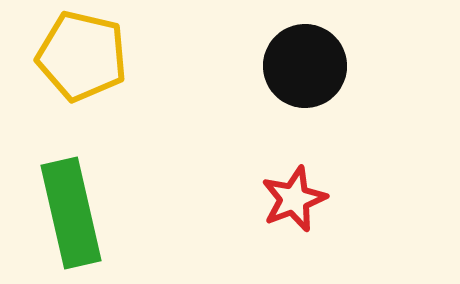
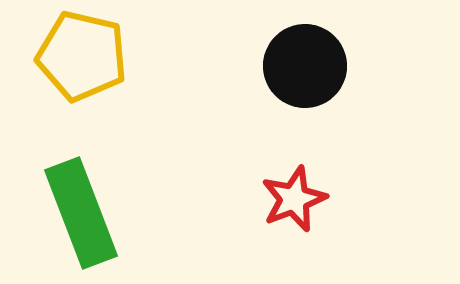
green rectangle: moved 10 px right; rotated 8 degrees counterclockwise
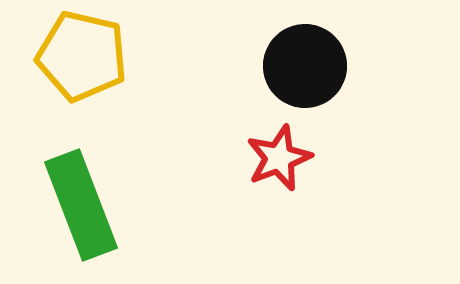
red star: moved 15 px left, 41 px up
green rectangle: moved 8 px up
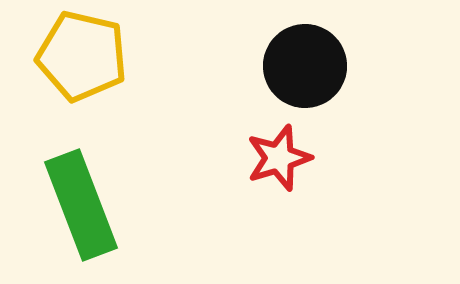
red star: rotated 4 degrees clockwise
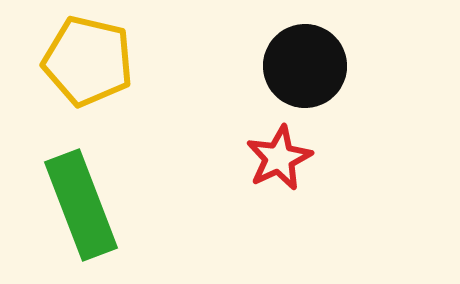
yellow pentagon: moved 6 px right, 5 px down
red star: rotated 8 degrees counterclockwise
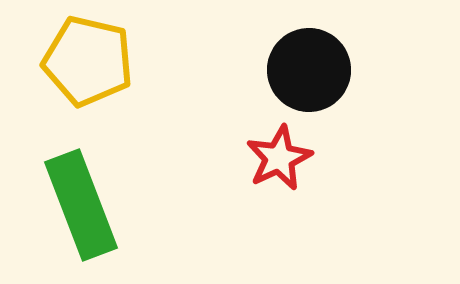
black circle: moved 4 px right, 4 px down
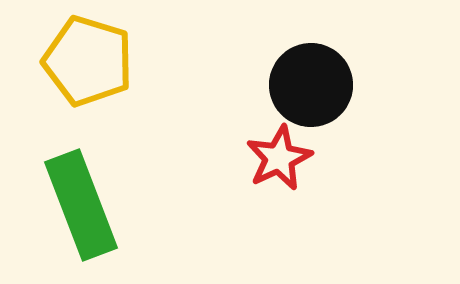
yellow pentagon: rotated 4 degrees clockwise
black circle: moved 2 px right, 15 px down
